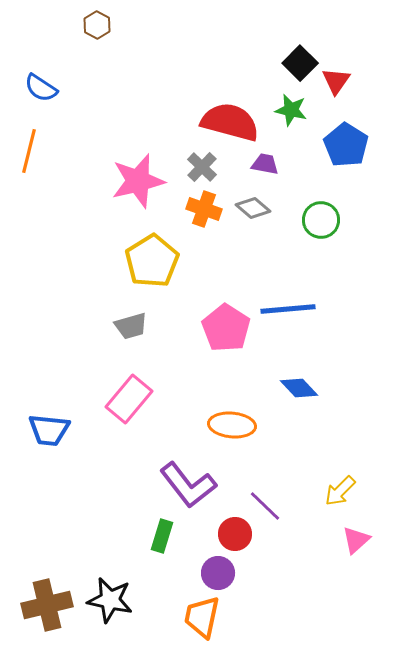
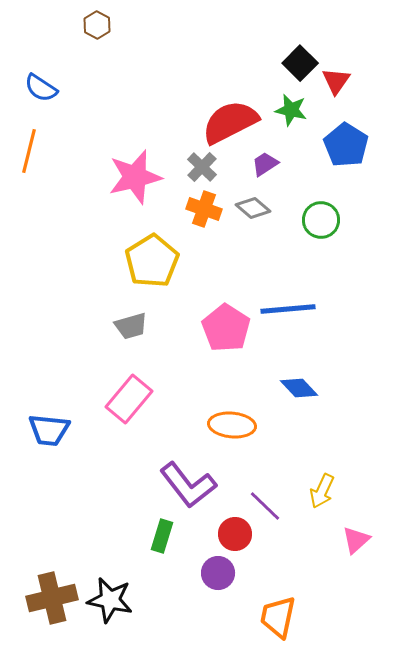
red semicircle: rotated 42 degrees counterclockwise
purple trapezoid: rotated 44 degrees counterclockwise
pink star: moved 3 px left, 4 px up
yellow arrow: moved 18 px left; rotated 20 degrees counterclockwise
brown cross: moved 5 px right, 7 px up
orange trapezoid: moved 76 px right
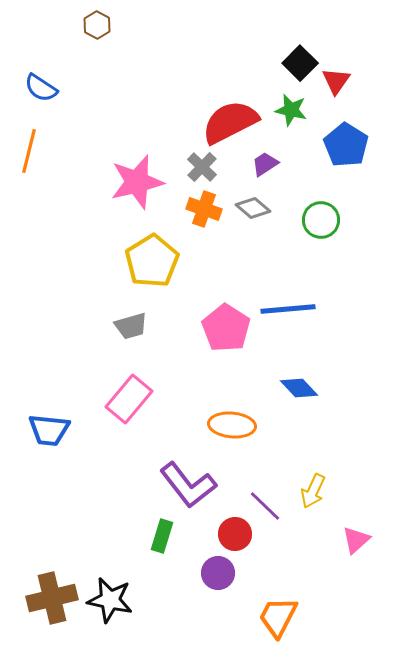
pink star: moved 2 px right, 5 px down
yellow arrow: moved 9 px left
orange trapezoid: rotated 15 degrees clockwise
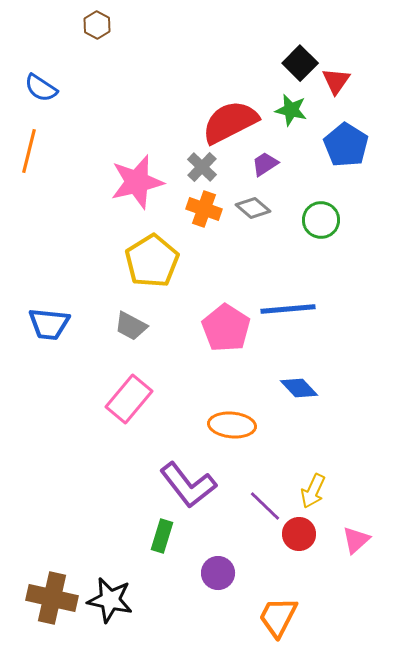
gray trapezoid: rotated 44 degrees clockwise
blue trapezoid: moved 106 px up
red circle: moved 64 px right
brown cross: rotated 27 degrees clockwise
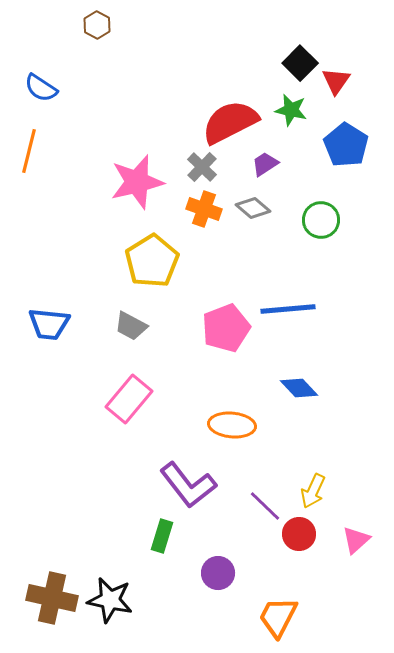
pink pentagon: rotated 18 degrees clockwise
